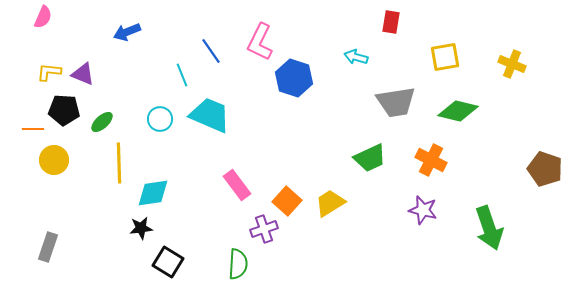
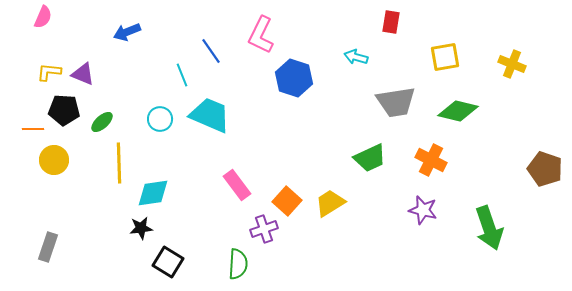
pink L-shape: moved 1 px right, 7 px up
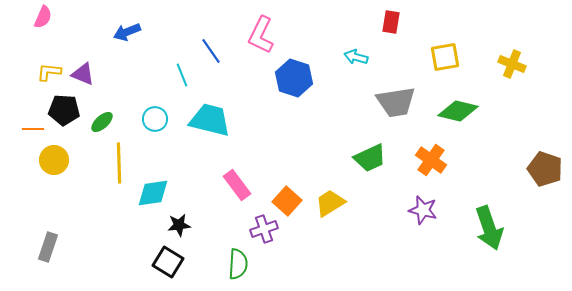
cyan trapezoid: moved 5 px down; rotated 9 degrees counterclockwise
cyan circle: moved 5 px left
orange cross: rotated 8 degrees clockwise
black star: moved 38 px right, 3 px up
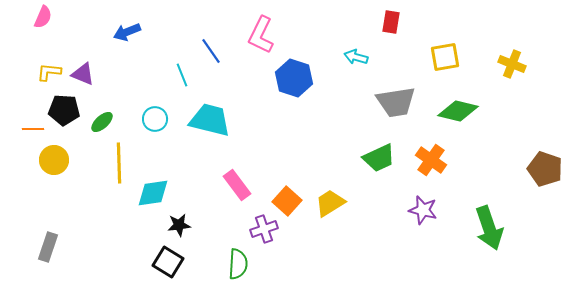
green trapezoid: moved 9 px right
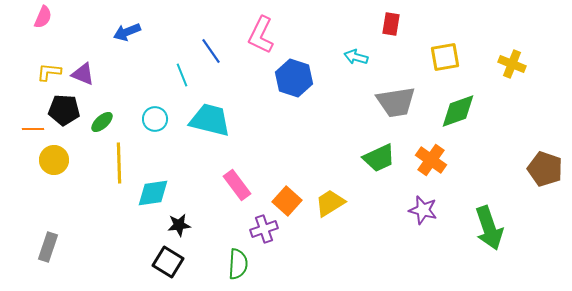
red rectangle: moved 2 px down
green diamond: rotated 33 degrees counterclockwise
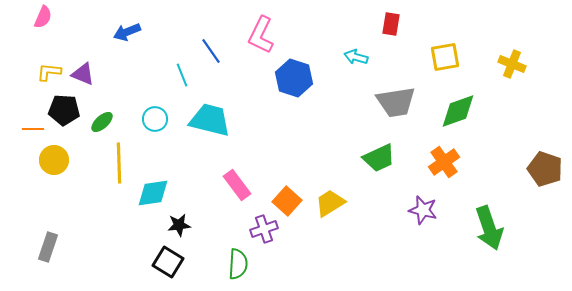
orange cross: moved 13 px right, 2 px down; rotated 20 degrees clockwise
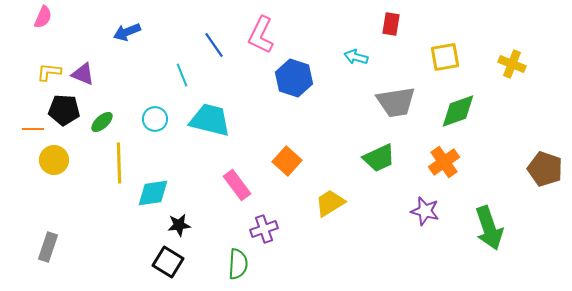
blue line: moved 3 px right, 6 px up
orange square: moved 40 px up
purple star: moved 2 px right, 1 px down
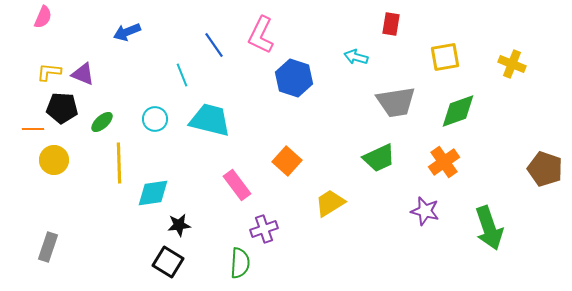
black pentagon: moved 2 px left, 2 px up
green semicircle: moved 2 px right, 1 px up
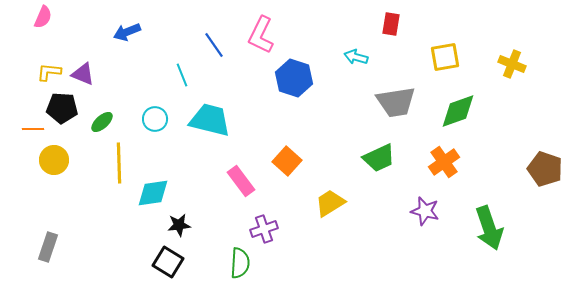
pink rectangle: moved 4 px right, 4 px up
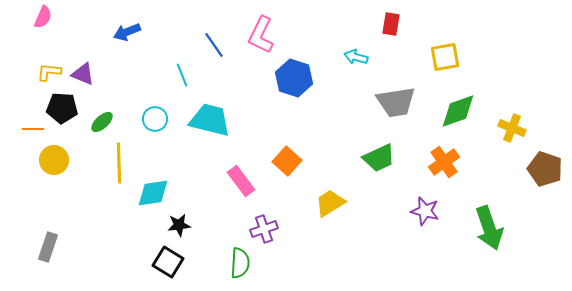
yellow cross: moved 64 px down
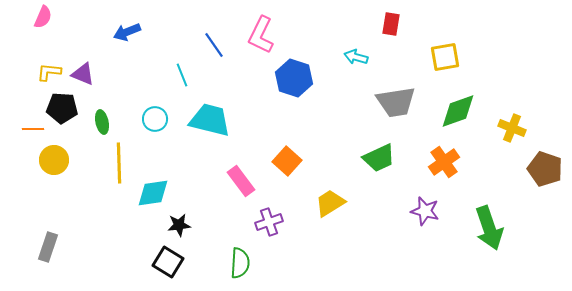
green ellipse: rotated 60 degrees counterclockwise
purple cross: moved 5 px right, 7 px up
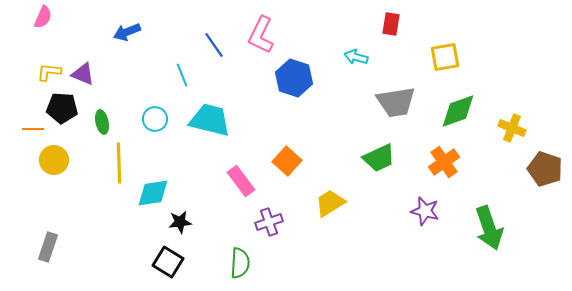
black star: moved 1 px right, 3 px up
